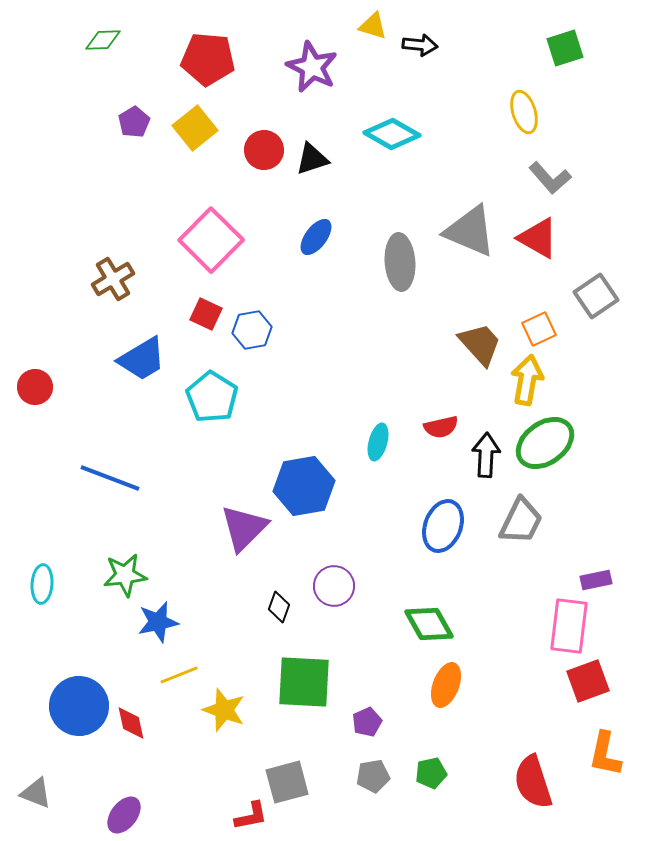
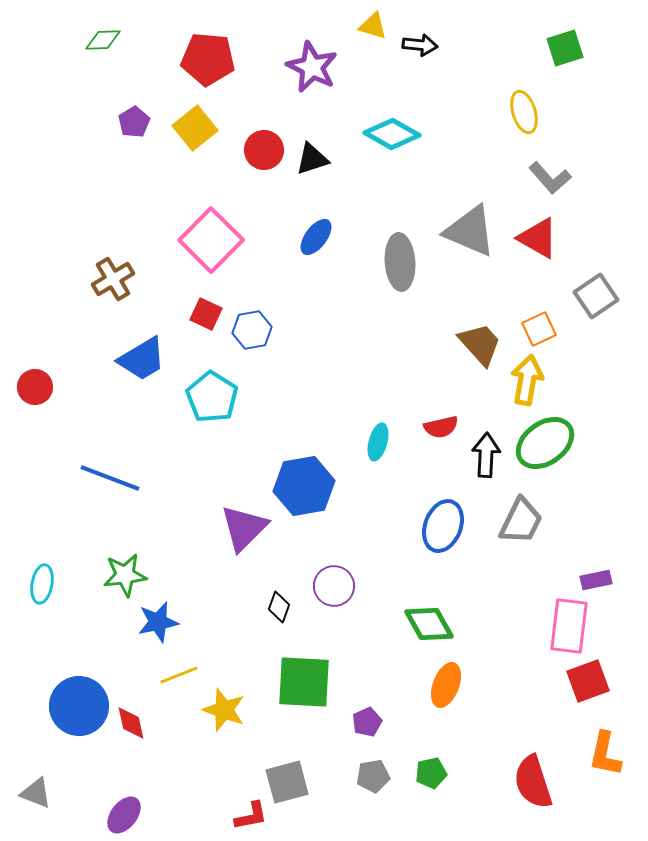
cyan ellipse at (42, 584): rotated 6 degrees clockwise
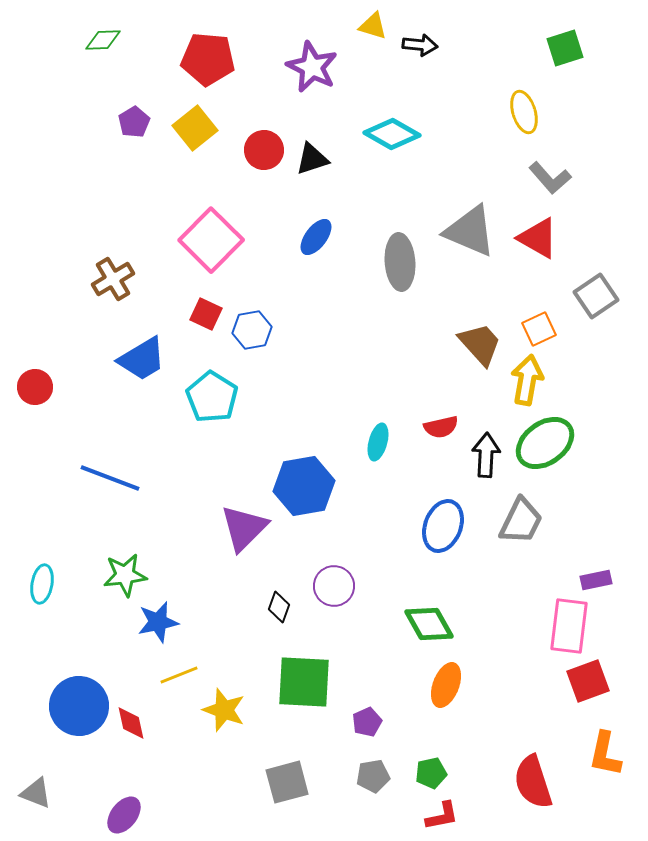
red L-shape at (251, 816): moved 191 px right
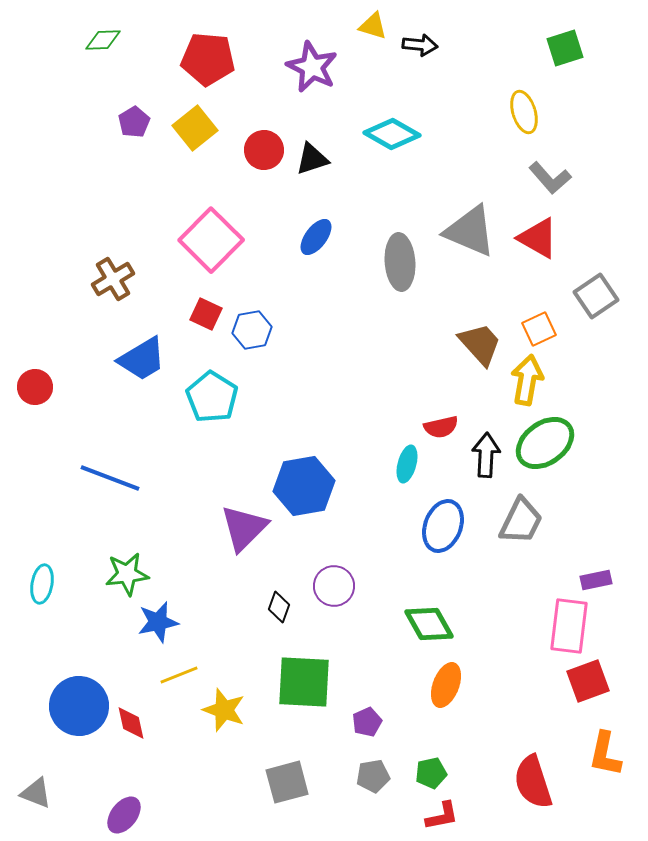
cyan ellipse at (378, 442): moved 29 px right, 22 px down
green star at (125, 575): moved 2 px right, 1 px up
